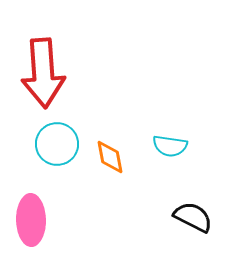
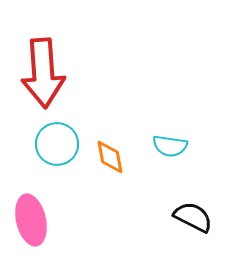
pink ellipse: rotated 12 degrees counterclockwise
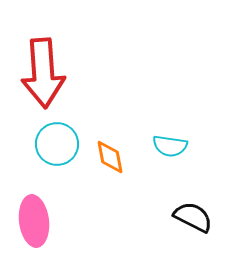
pink ellipse: moved 3 px right, 1 px down; rotated 6 degrees clockwise
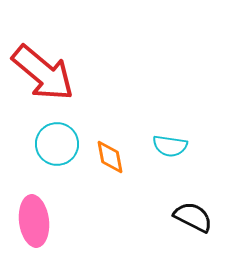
red arrow: rotated 46 degrees counterclockwise
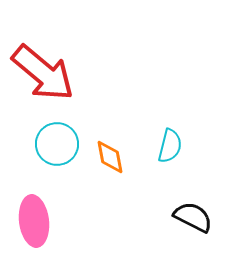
cyan semicircle: rotated 84 degrees counterclockwise
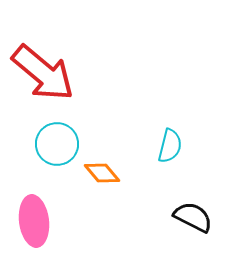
orange diamond: moved 8 px left, 16 px down; rotated 30 degrees counterclockwise
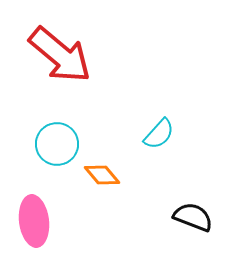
red arrow: moved 17 px right, 18 px up
cyan semicircle: moved 11 px left, 12 px up; rotated 28 degrees clockwise
orange diamond: moved 2 px down
black semicircle: rotated 6 degrees counterclockwise
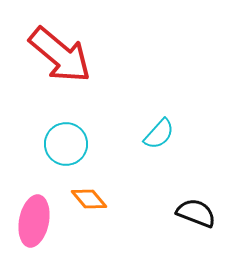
cyan circle: moved 9 px right
orange diamond: moved 13 px left, 24 px down
black semicircle: moved 3 px right, 4 px up
pink ellipse: rotated 18 degrees clockwise
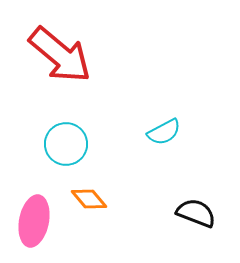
cyan semicircle: moved 5 px right, 2 px up; rotated 20 degrees clockwise
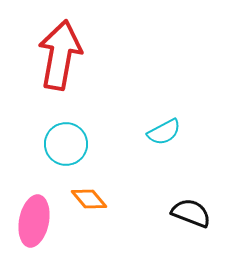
red arrow: rotated 120 degrees counterclockwise
black semicircle: moved 5 px left
